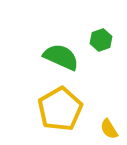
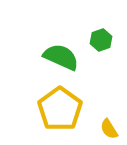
yellow pentagon: rotated 6 degrees counterclockwise
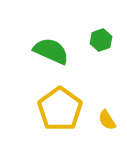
green semicircle: moved 10 px left, 6 px up
yellow semicircle: moved 2 px left, 9 px up
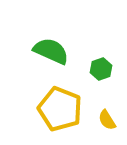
green hexagon: moved 29 px down
yellow pentagon: rotated 15 degrees counterclockwise
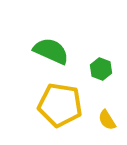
green hexagon: rotated 20 degrees counterclockwise
yellow pentagon: moved 4 px up; rotated 12 degrees counterclockwise
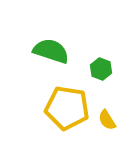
green semicircle: rotated 6 degrees counterclockwise
yellow pentagon: moved 7 px right, 3 px down
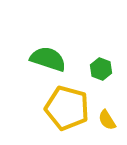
green semicircle: moved 3 px left, 8 px down
yellow pentagon: rotated 6 degrees clockwise
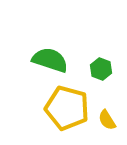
green semicircle: moved 2 px right, 1 px down
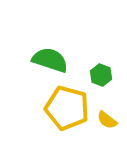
green hexagon: moved 6 px down
yellow semicircle: rotated 20 degrees counterclockwise
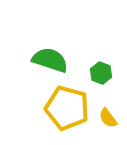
green hexagon: moved 2 px up
yellow semicircle: moved 1 px right, 2 px up; rotated 15 degrees clockwise
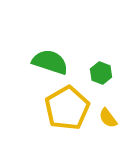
green semicircle: moved 2 px down
yellow pentagon: rotated 27 degrees clockwise
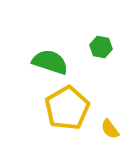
green hexagon: moved 26 px up; rotated 10 degrees counterclockwise
yellow semicircle: moved 2 px right, 11 px down
